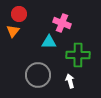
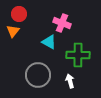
cyan triangle: rotated 28 degrees clockwise
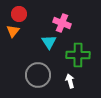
cyan triangle: rotated 28 degrees clockwise
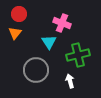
orange triangle: moved 2 px right, 2 px down
green cross: rotated 15 degrees counterclockwise
gray circle: moved 2 px left, 5 px up
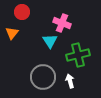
red circle: moved 3 px right, 2 px up
orange triangle: moved 3 px left
cyan triangle: moved 1 px right, 1 px up
gray circle: moved 7 px right, 7 px down
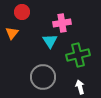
pink cross: rotated 30 degrees counterclockwise
white arrow: moved 10 px right, 6 px down
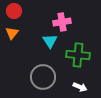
red circle: moved 8 px left, 1 px up
pink cross: moved 1 px up
green cross: rotated 20 degrees clockwise
white arrow: rotated 128 degrees clockwise
